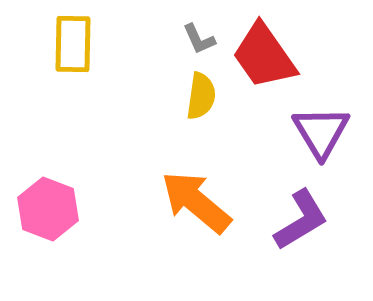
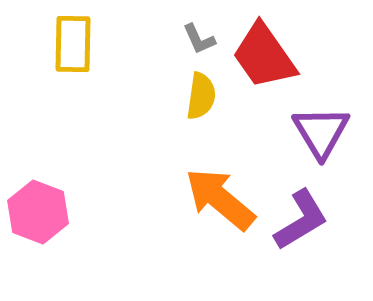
orange arrow: moved 24 px right, 3 px up
pink hexagon: moved 10 px left, 3 px down
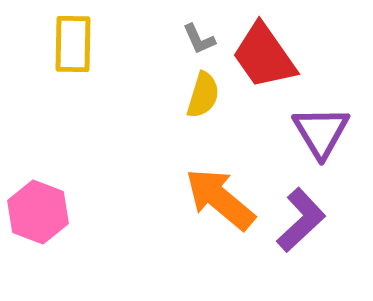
yellow semicircle: moved 2 px right, 1 px up; rotated 9 degrees clockwise
purple L-shape: rotated 12 degrees counterclockwise
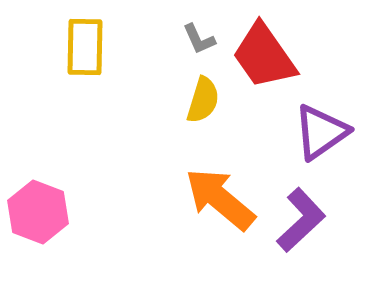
yellow rectangle: moved 12 px right, 3 px down
yellow semicircle: moved 5 px down
purple triangle: rotated 26 degrees clockwise
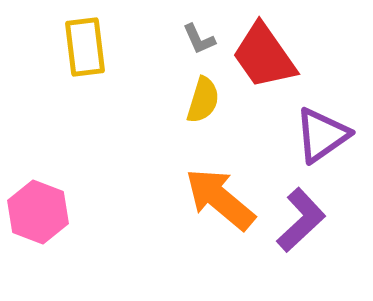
yellow rectangle: rotated 8 degrees counterclockwise
purple triangle: moved 1 px right, 3 px down
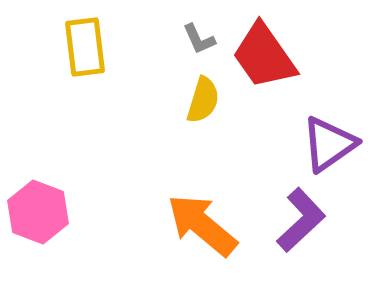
purple triangle: moved 7 px right, 9 px down
orange arrow: moved 18 px left, 26 px down
